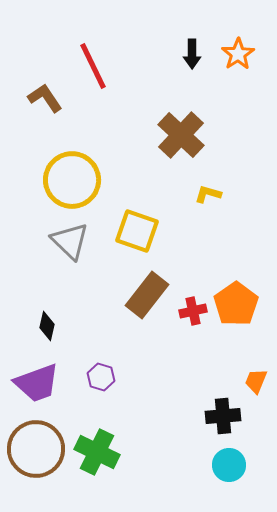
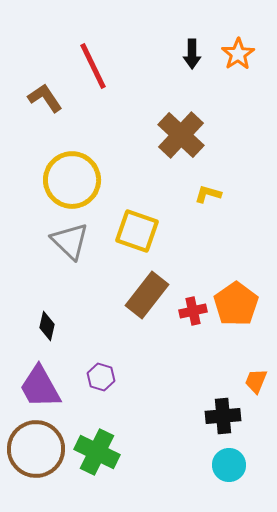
purple trapezoid: moved 3 px right, 4 px down; rotated 81 degrees clockwise
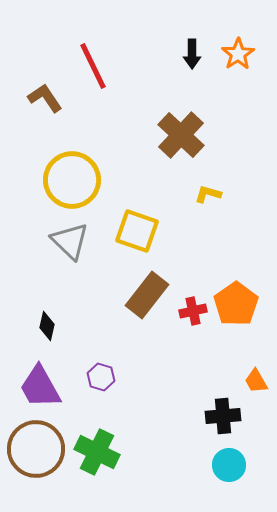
orange trapezoid: rotated 52 degrees counterclockwise
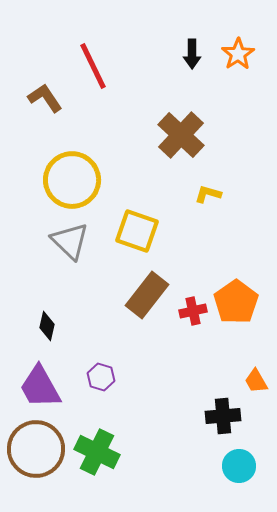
orange pentagon: moved 2 px up
cyan circle: moved 10 px right, 1 px down
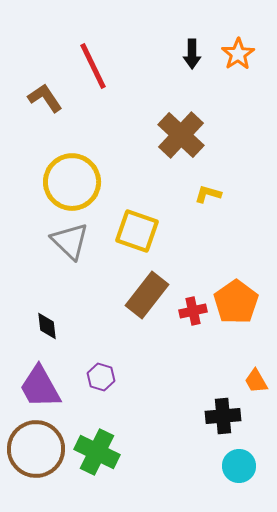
yellow circle: moved 2 px down
black diamond: rotated 20 degrees counterclockwise
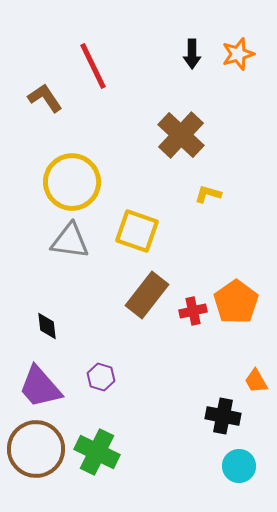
orange star: rotated 16 degrees clockwise
gray triangle: rotated 36 degrees counterclockwise
purple trapezoid: rotated 12 degrees counterclockwise
black cross: rotated 16 degrees clockwise
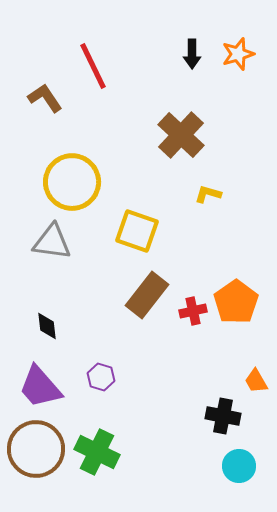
gray triangle: moved 18 px left, 1 px down
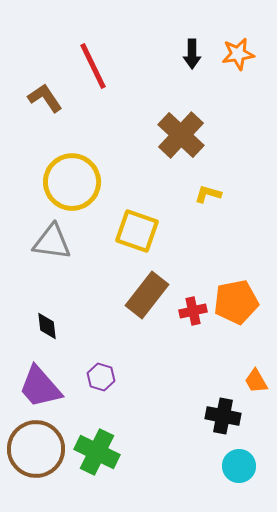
orange star: rotated 8 degrees clockwise
orange pentagon: rotated 24 degrees clockwise
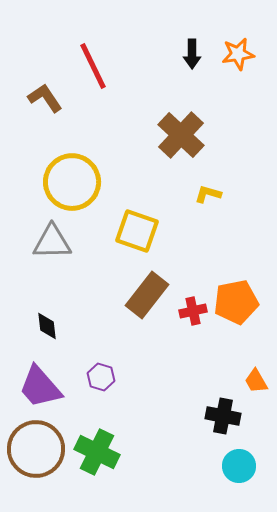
gray triangle: rotated 9 degrees counterclockwise
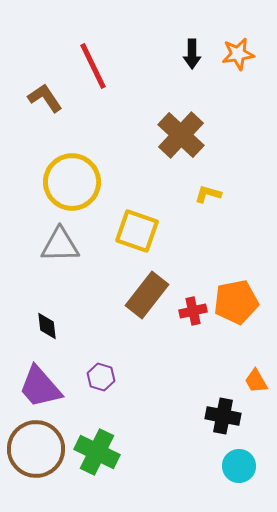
gray triangle: moved 8 px right, 3 px down
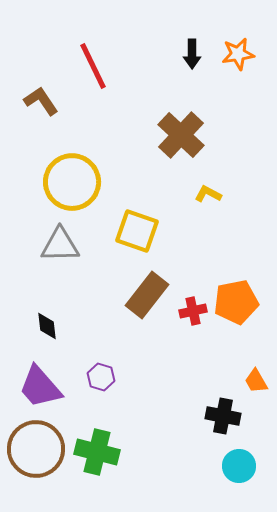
brown L-shape: moved 4 px left, 3 px down
yellow L-shape: rotated 12 degrees clockwise
green cross: rotated 12 degrees counterclockwise
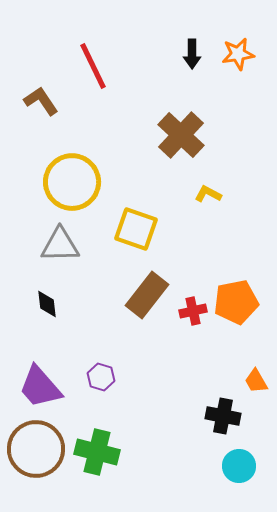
yellow square: moved 1 px left, 2 px up
black diamond: moved 22 px up
